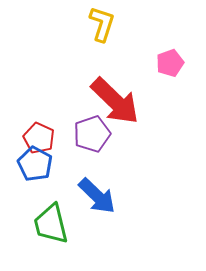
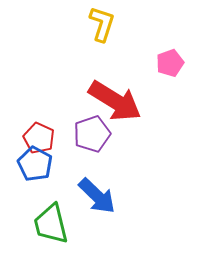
red arrow: rotated 12 degrees counterclockwise
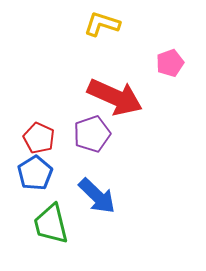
yellow L-shape: rotated 90 degrees counterclockwise
red arrow: moved 4 px up; rotated 8 degrees counterclockwise
blue pentagon: moved 9 px down; rotated 12 degrees clockwise
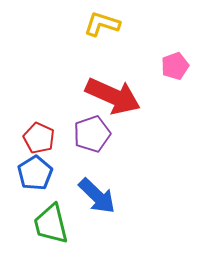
pink pentagon: moved 5 px right, 3 px down
red arrow: moved 2 px left, 1 px up
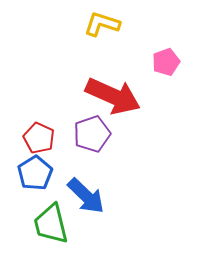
pink pentagon: moved 9 px left, 4 px up
blue arrow: moved 11 px left
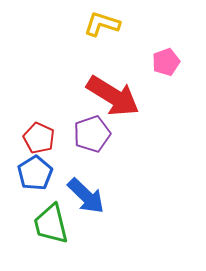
red arrow: rotated 8 degrees clockwise
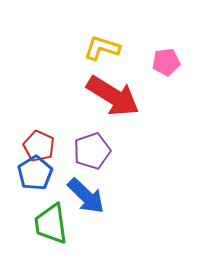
yellow L-shape: moved 24 px down
pink pentagon: rotated 12 degrees clockwise
purple pentagon: moved 17 px down
red pentagon: moved 8 px down
green trapezoid: rotated 6 degrees clockwise
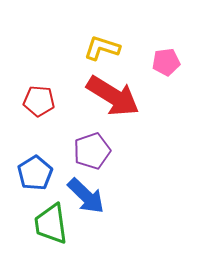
red pentagon: moved 45 px up; rotated 20 degrees counterclockwise
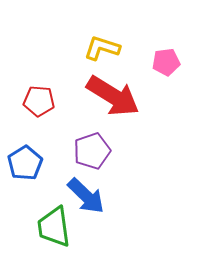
blue pentagon: moved 10 px left, 10 px up
green trapezoid: moved 3 px right, 3 px down
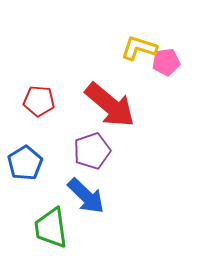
yellow L-shape: moved 37 px right
red arrow: moved 3 px left, 9 px down; rotated 8 degrees clockwise
green trapezoid: moved 3 px left, 1 px down
